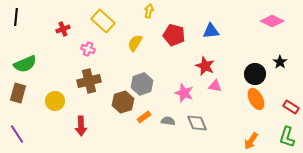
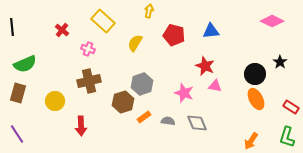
black line: moved 4 px left, 10 px down; rotated 12 degrees counterclockwise
red cross: moved 1 px left, 1 px down; rotated 32 degrees counterclockwise
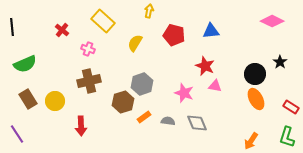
brown rectangle: moved 10 px right, 6 px down; rotated 48 degrees counterclockwise
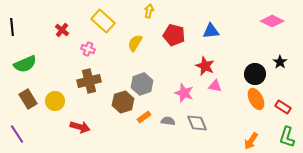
red rectangle: moved 8 px left
red arrow: moved 1 px left, 1 px down; rotated 72 degrees counterclockwise
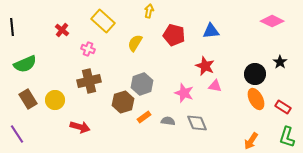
yellow circle: moved 1 px up
